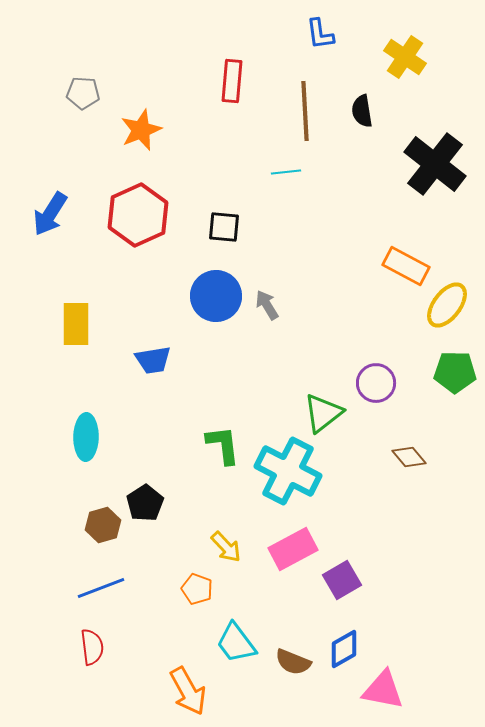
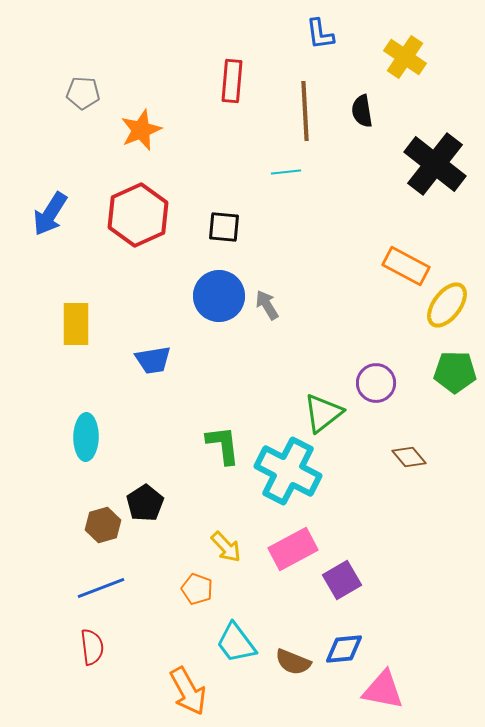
blue circle: moved 3 px right
blue diamond: rotated 24 degrees clockwise
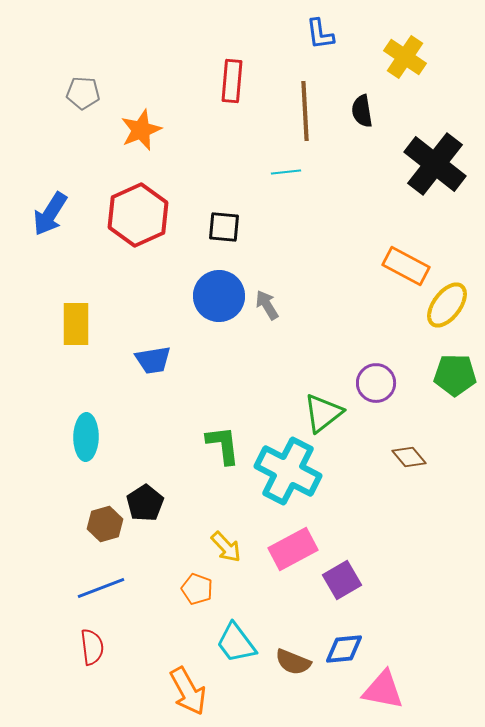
green pentagon: moved 3 px down
brown hexagon: moved 2 px right, 1 px up
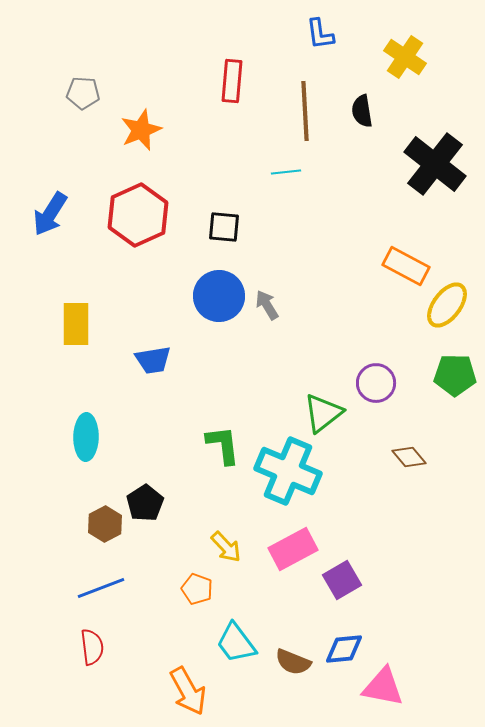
cyan cross: rotated 4 degrees counterclockwise
brown hexagon: rotated 12 degrees counterclockwise
pink triangle: moved 3 px up
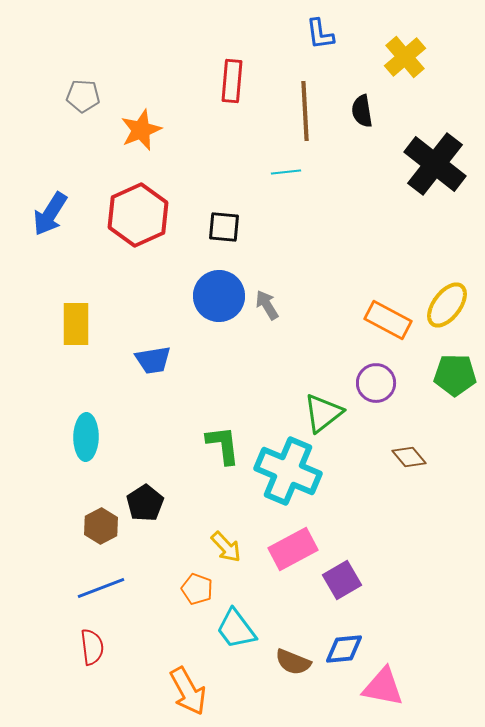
yellow cross: rotated 15 degrees clockwise
gray pentagon: moved 3 px down
orange rectangle: moved 18 px left, 54 px down
brown hexagon: moved 4 px left, 2 px down
cyan trapezoid: moved 14 px up
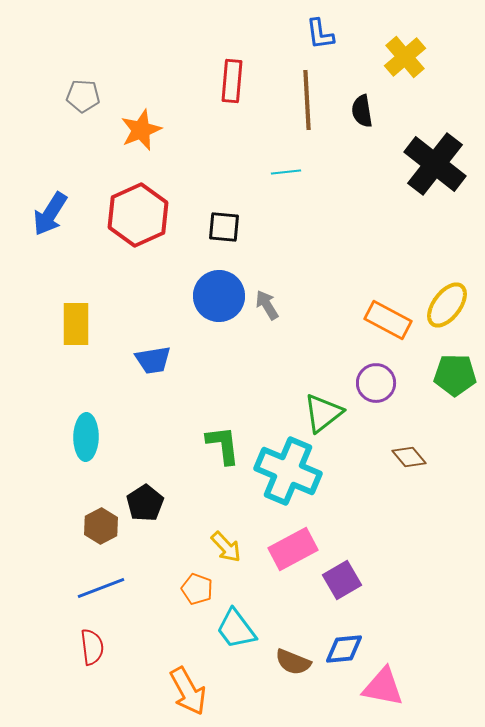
brown line: moved 2 px right, 11 px up
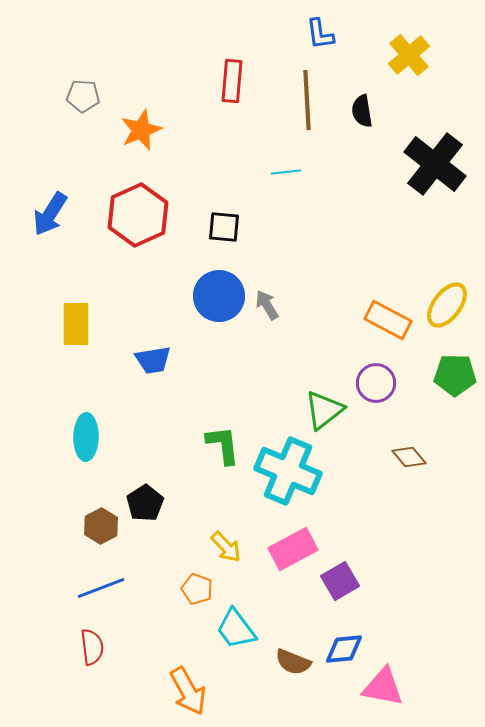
yellow cross: moved 4 px right, 2 px up
green triangle: moved 1 px right, 3 px up
purple square: moved 2 px left, 1 px down
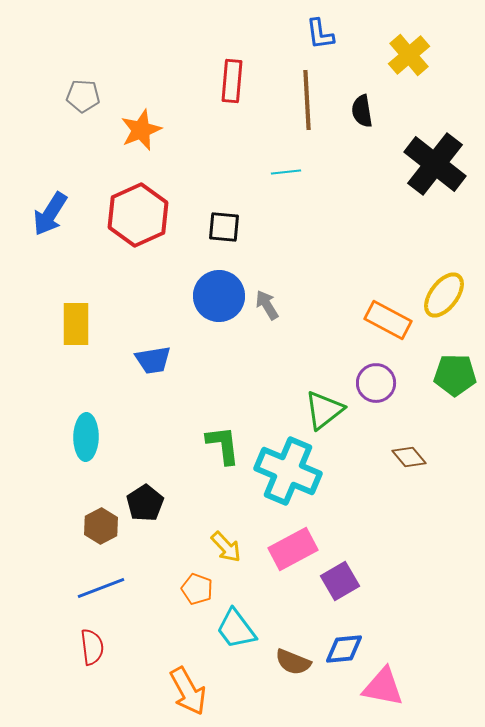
yellow ellipse: moved 3 px left, 10 px up
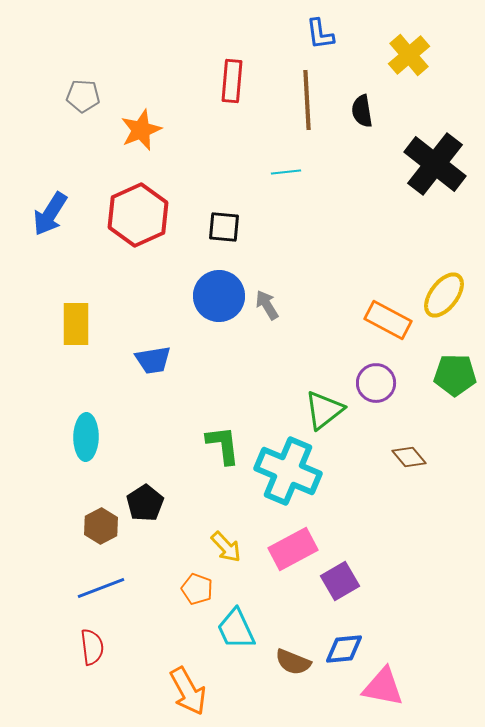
cyan trapezoid: rotated 12 degrees clockwise
